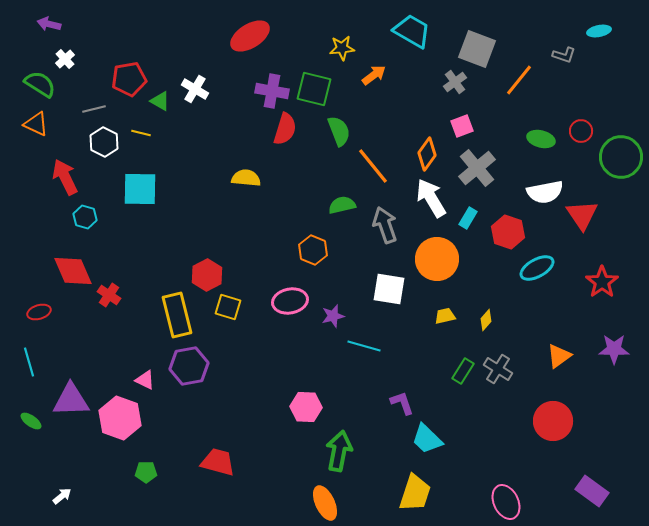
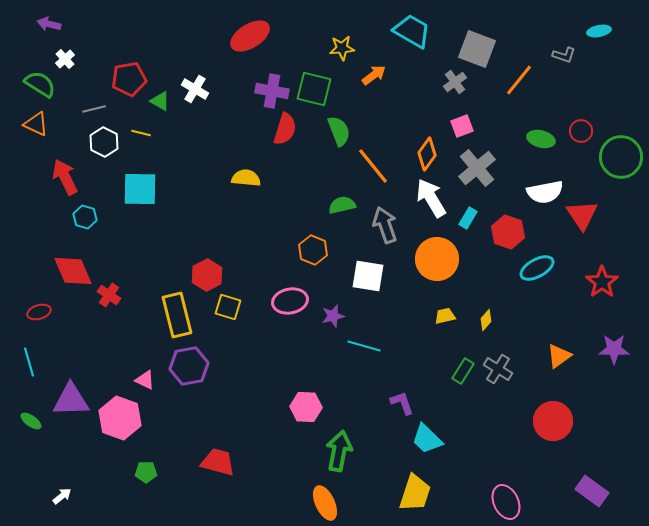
white square at (389, 289): moved 21 px left, 13 px up
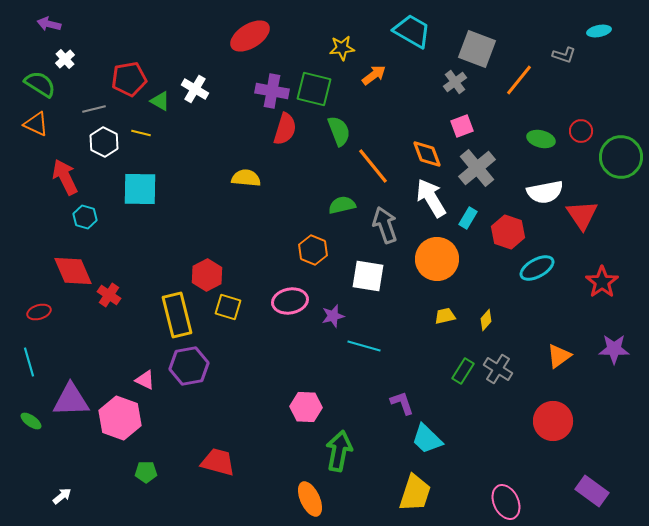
orange diamond at (427, 154): rotated 56 degrees counterclockwise
orange ellipse at (325, 503): moved 15 px left, 4 px up
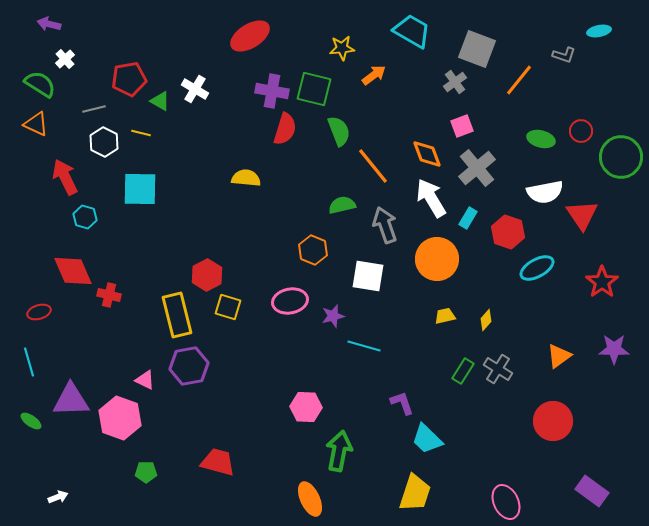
red cross at (109, 295): rotated 20 degrees counterclockwise
white arrow at (62, 496): moved 4 px left, 1 px down; rotated 18 degrees clockwise
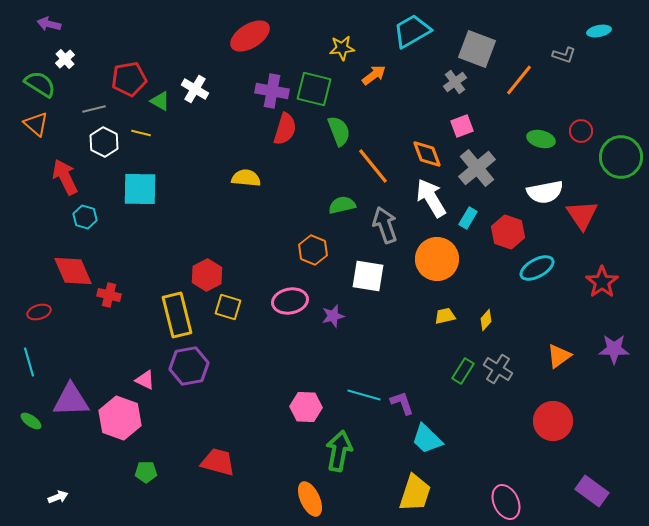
cyan trapezoid at (412, 31): rotated 60 degrees counterclockwise
orange triangle at (36, 124): rotated 16 degrees clockwise
cyan line at (364, 346): moved 49 px down
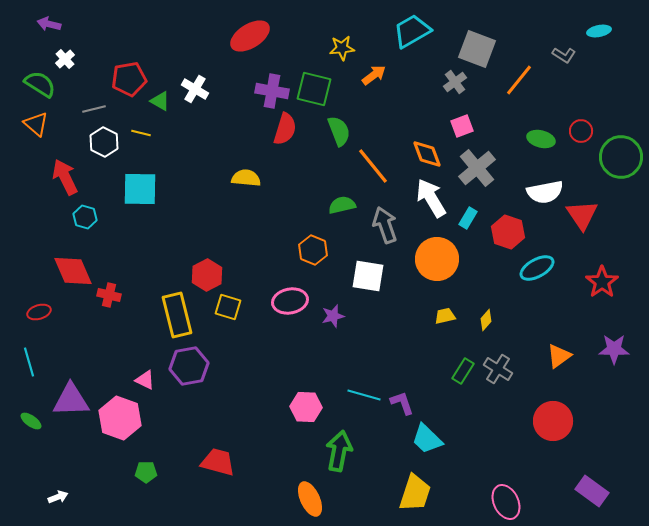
gray L-shape at (564, 55): rotated 15 degrees clockwise
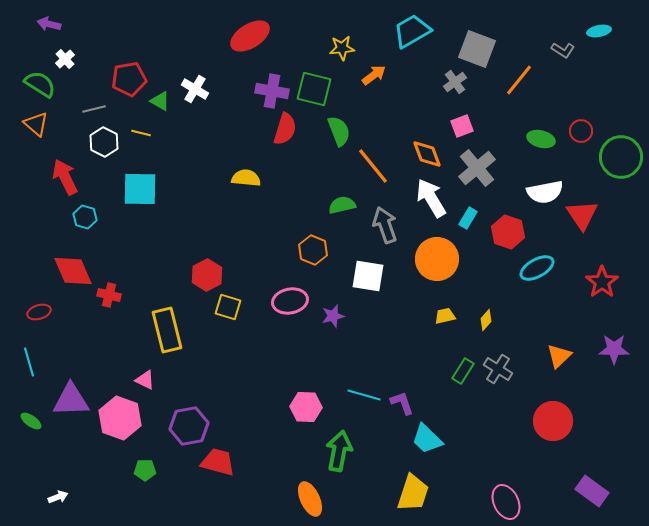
gray L-shape at (564, 55): moved 1 px left, 5 px up
yellow rectangle at (177, 315): moved 10 px left, 15 px down
orange triangle at (559, 356): rotated 8 degrees counterclockwise
purple hexagon at (189, 366): moved 60 px down
green pentagon at (146, 472): moved 1 px left, 2 px up
yellow trapezoid at (415, 493): moved 2 px left
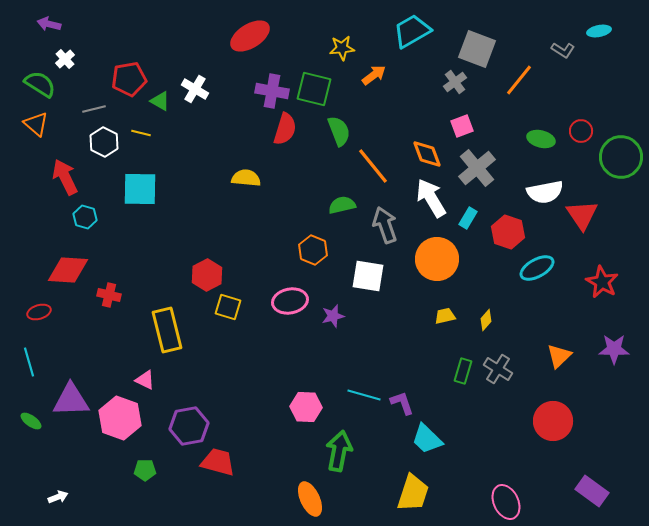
red diamond at (73, 271): moved 5 px left, 1 px up; rotated 63 degrees counterclockwise
red star at (602, 282): rotated 8 degrees counterclockwise
green rectangle at (463, 371): rotated 15 degrees counterclockwise
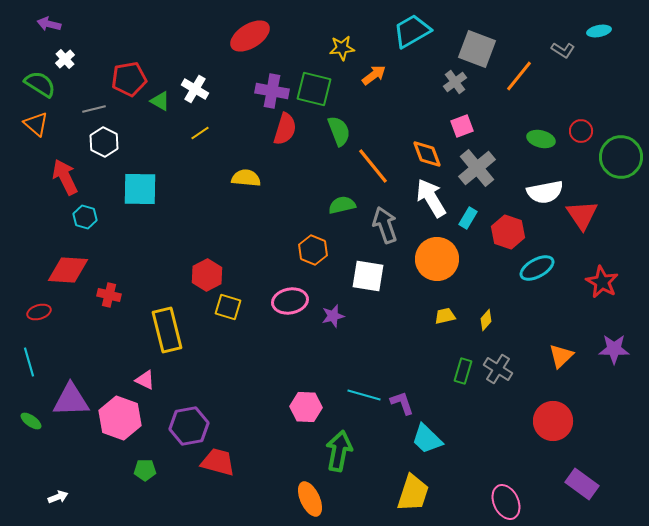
orange line at (519, 80): moved 4 px up
yellow line at (141, 133): moved 59 px right; rotated 48 degrees counterclockwise
orange triangle at (559, 356): moved 2 px right
purple rectangle at (592, 491): moved 10 px left, 7 px up
